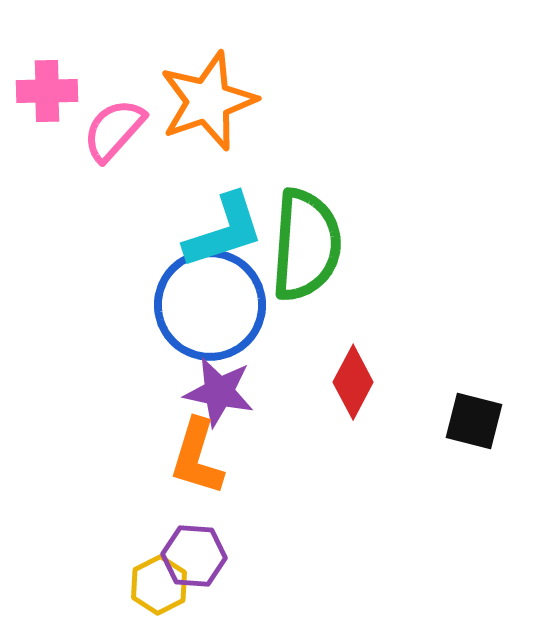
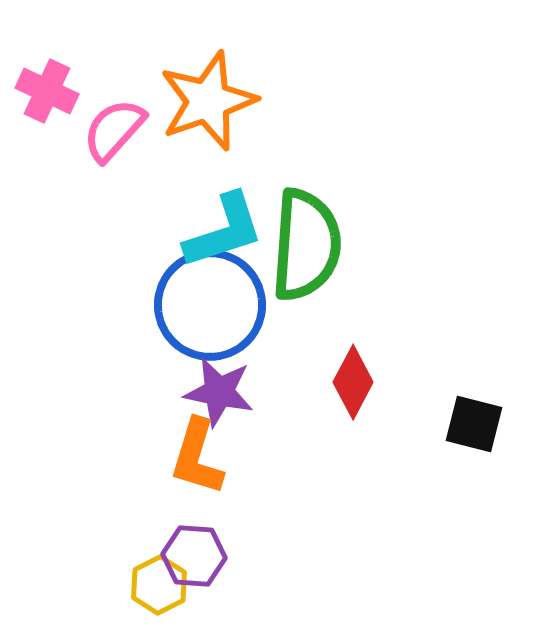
pink cross: rotated 26 degrees clockwise
black square: moved 3 px down
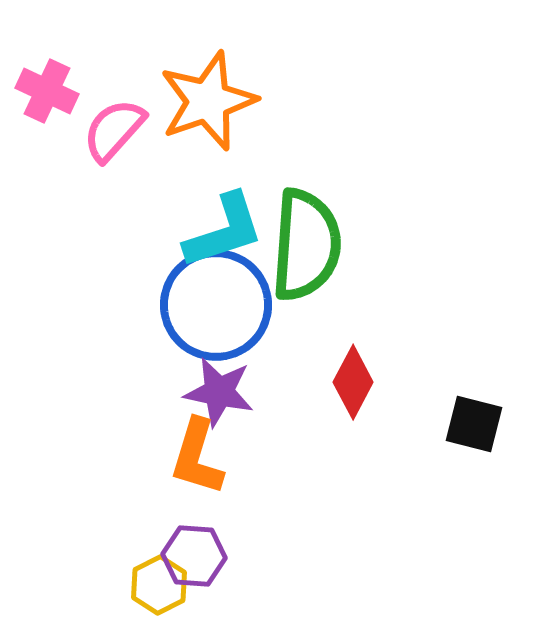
blue circle: moved 6 px right
